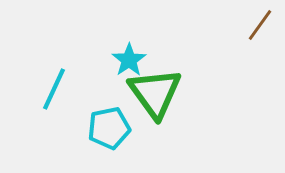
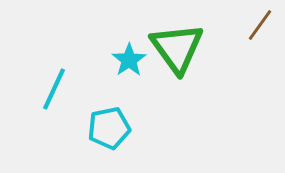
green triangle: moved 22 px right, 45 px up
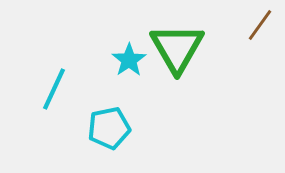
green triangle: rotated 6 degrees clockwise
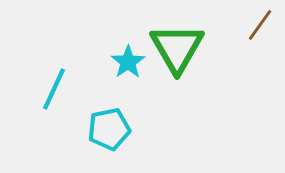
cyan star: moved 1 px left, 2 px down
cyan pentagon: moved 1 px down
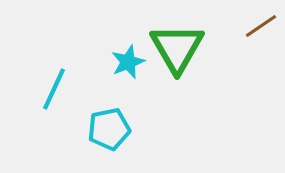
brown line: moved 1 px right, 1 px down; rotated 20 degrees clockwise
cyan star: rotated 12 degrees clockwise
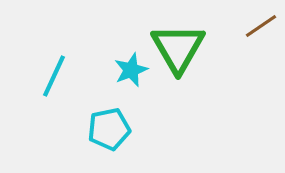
green triangle: moved 1 px right
cyan star: moved 3 px right, 8 px down
cyan line: moved 13 px up
